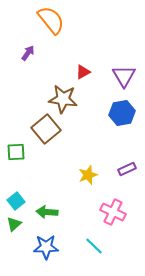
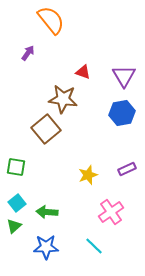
red triangle: rotated 49 degrees clockwise
green square: moved 15 px down; rotated 12 degrees clockwise
cyan square: moved 1 px right, 2 px down
pink cross: moved 2 px left; rotated 30 degrees clockwise
green triangle: moved 2 px down
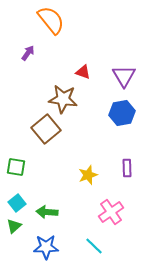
purple rectangle: moved 1 px up; rotated 66 degrees counterclockwise
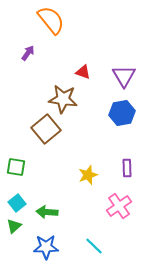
pink cross: moved 8 px right, 6 px up
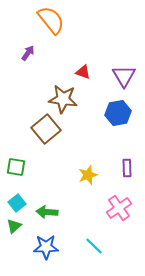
blue hexagon: moved 4 px left
pink cross: moved 2 px down
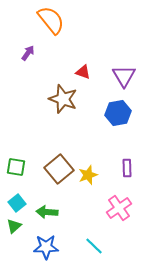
brown star: rotated 12 degrees clockwise
brown square: moved 13 px right, 40 px down
